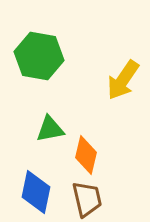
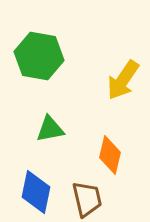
orange diamond: moved 24 px right
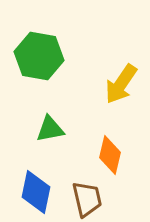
yellow arrow: moved 2 px left, 4 px down
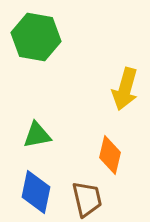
green hexagon: moved 3 px left, 19 px up
yellow arrow: moved 4 px right, 5 px down; rotated 18 degrees counterclockwise
green triangle: moved 13 px left, 6 px down
